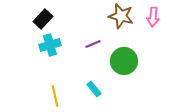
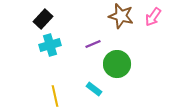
pink arrow: rotated 30 degrees clockwise
green circle: moved 7 px left, 3 px down
cyan rectangle: rotated 14 degrees counterclockwise
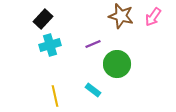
cyan rectangle: moved 1 px left, 1 px down
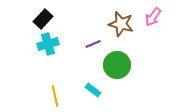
brown star: moved 8 px down
cyan cross: moved 2 px left, 1 px up
green circle: moved 1 px down
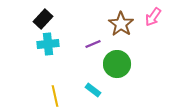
brown star: rotated 20 degrees clockwise
cyan cross: rotated 10 degrees clockwise
green circle: moved 1 px up
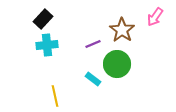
pink arrow: moved 2 px right
brown star: moved 1 px right, 6 px down
cyan cross: moved 1 px left, 1 px down
cyan rectangle: moved 11 px up
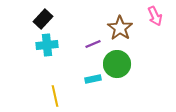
pink arrow: moved 1 px up; rotated 60 degrees counterclockwise
brown star: moved 2 px left, 2 px up
cyan rectangle: rotated 49 degrees counterclockwise
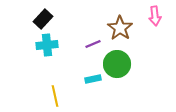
pink arrow: rotated 18 degrees clockwise
